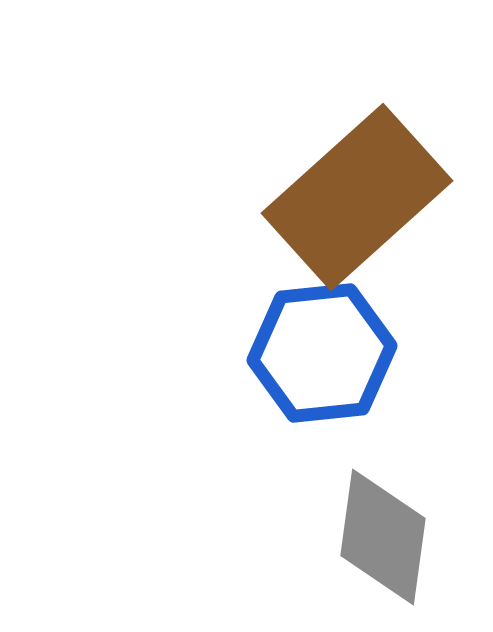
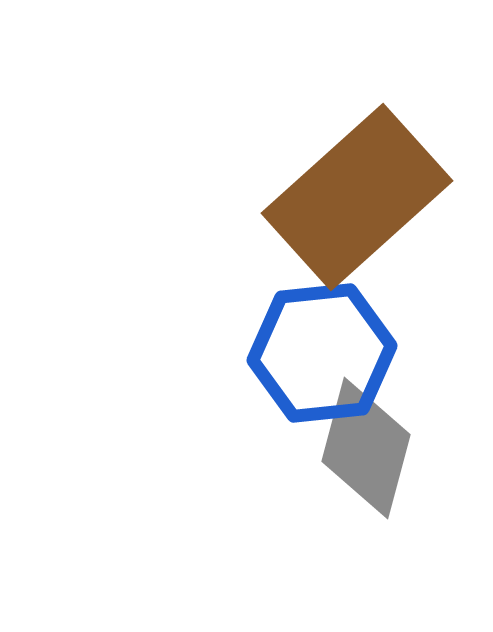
gray diamond: moved 17 px left, 89 px up; rotated 7 degrees clockwise
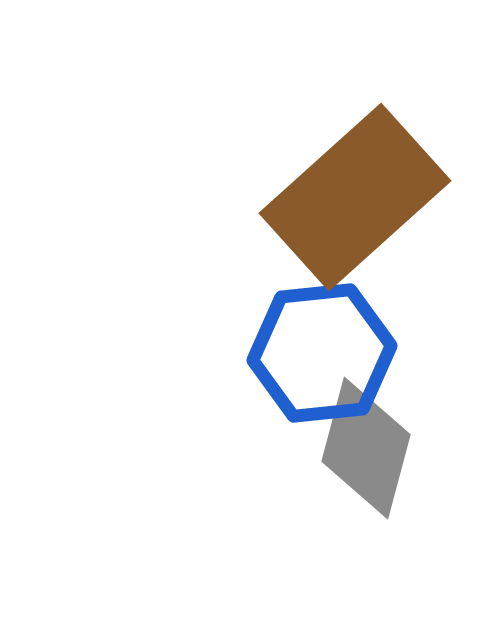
brown rectangle: moved 2 px left
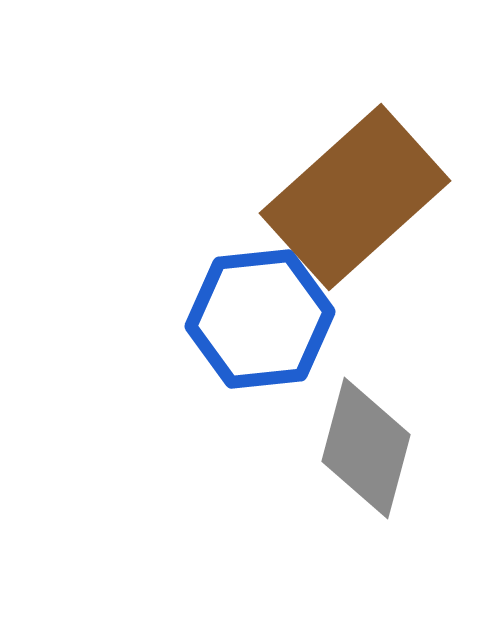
blue hexagon: moved 62 px left, 34 px up
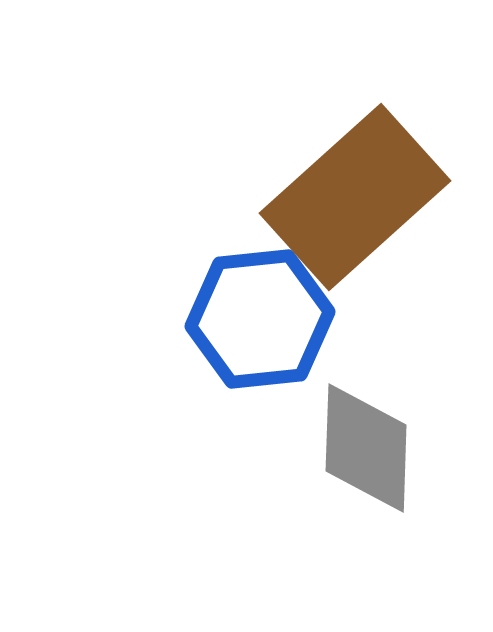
gray diamond: rotated 13 degrees counterclockwise
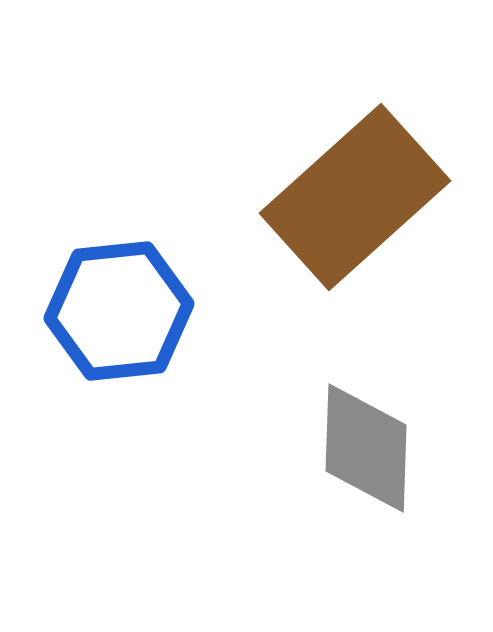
blue hexagon: moved 141 px left, 8 px up
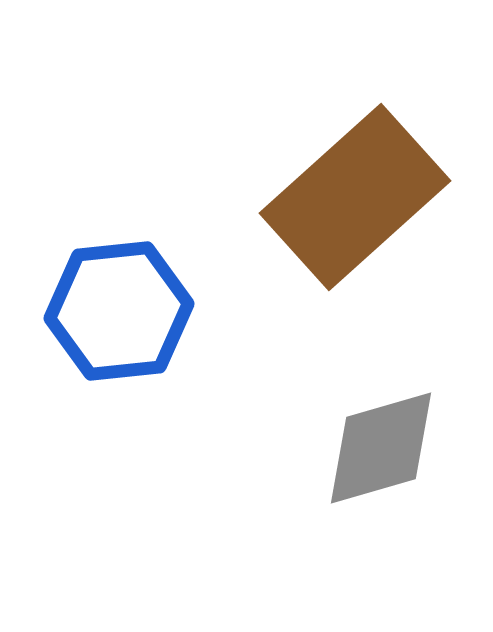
gray diamond: moved 15 px right; rotated 72 degrees clockwise
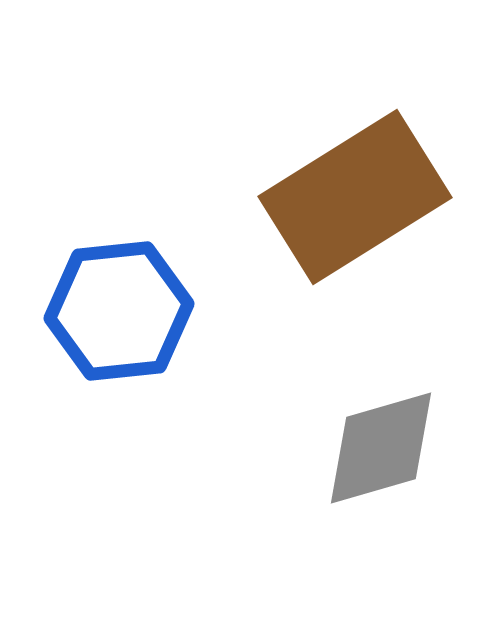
brown rectangle: rotated 10 degrees clockwise
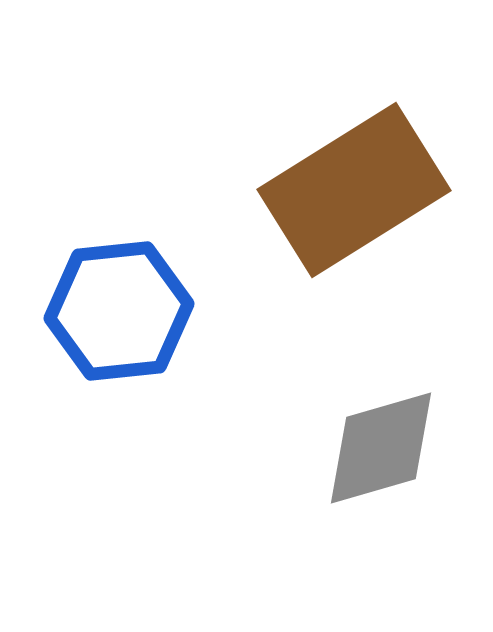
brown rectangle: moved 1 px left, 7 px up
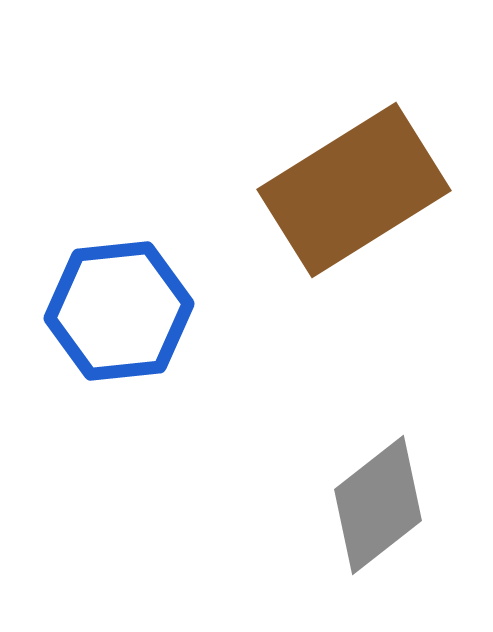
gray diamond: moved 3 px left, 57 px down; rotated 22 degrees counterclockwise
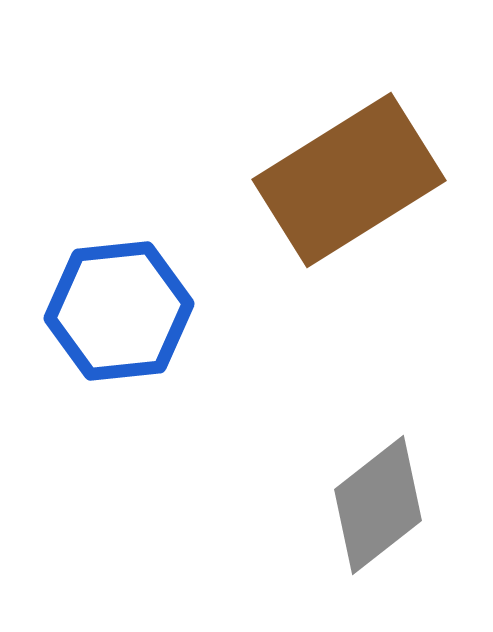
brown rectangle: moved 5 px left, 10 px up
